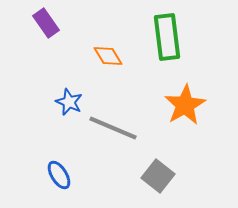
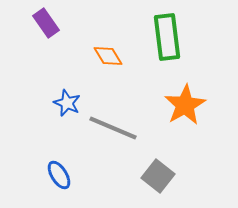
blue star: moved 2 px left, 1 px down
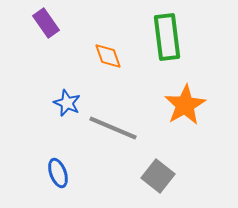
orange diamond: rotated 12 degrees clockwise
blue ellipse: moved 1 px left, 2 px up; rotated 12 degrees clockwise
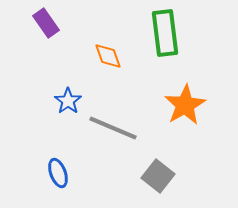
green rectangle: moved 2 px left, 4 px up
blue star: moved 1 px right, 2 px up; rotated 12 degrees clockwise
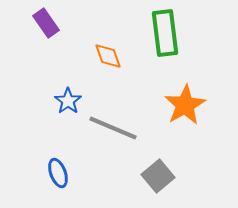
gray square: rotated 12 degrees clockwise
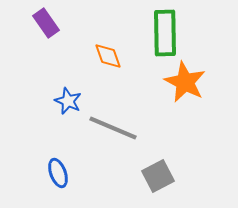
green rectangle: rotated 6 degrees clockwise
blue star: rotated 12 degrees counterclockwise
orange star: moved 23 px up; rotated 15 degrees counterclockwise
gray square: rotated 12 degrees clockwise
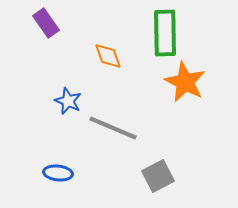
blue ellipse: rotated 64 degrees counterclockwise
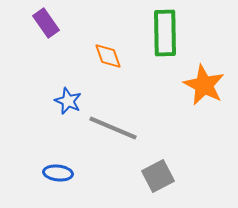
orange star: moved 19 px right, 3 px down
